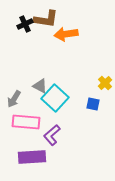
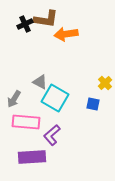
gray triangle: moved 4 px up
cyan square: rotated 12 degrees counterclockwise
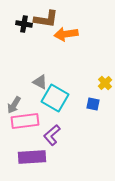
black cross: moved 1 px left; rotated 35 degrees clockwise
gray arrow: moved 6 px down
pink rectangle: moved 1 px left, 1 px up; rotated 12 degrees counterclockwise
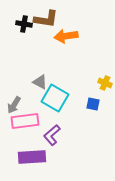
orange arrow: moved 2 px down
yellow cross: rotated 24 degrees counterclockwise
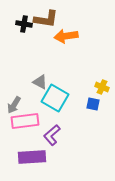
yellow cross: moved 3 px left, 4 px down
